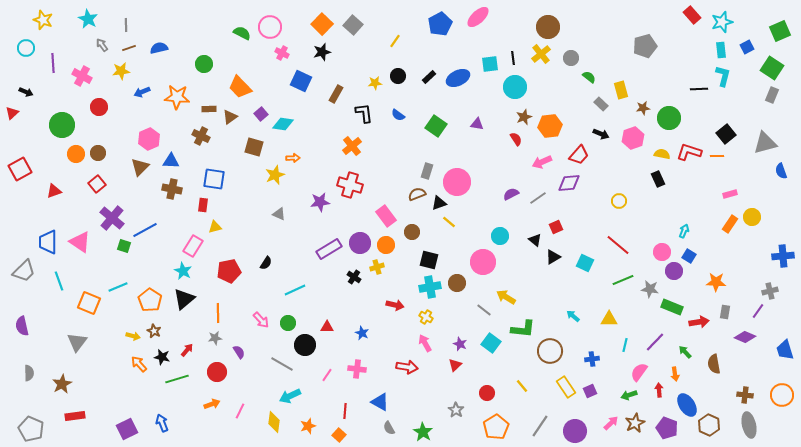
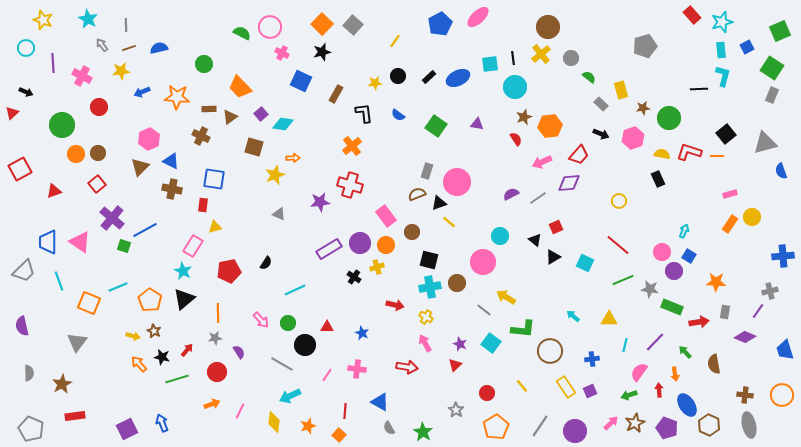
blue triangle at (171, 161): rotated 24 degrees clockwise
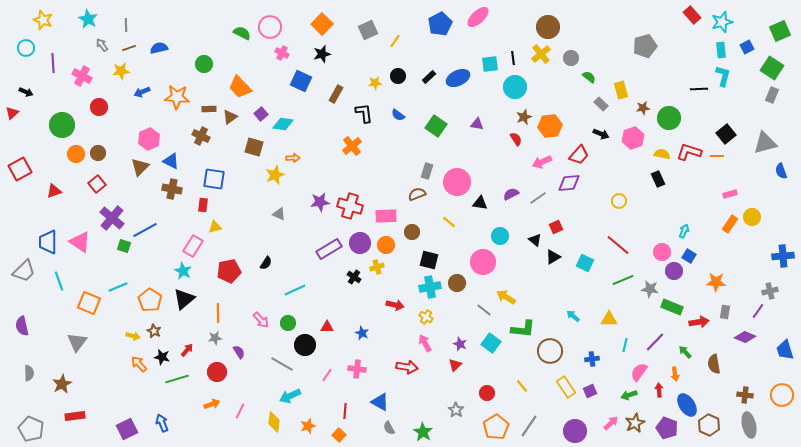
gray square at (353, 25): moved 15 px right, 5 px down; rotated 24 degrees clockwise
black star at (322, 52): moved 2 px down
red cross at (350, 185): moved 21 px down
black triangle at (439, 203): moved 41 px right; rotated 28 degrees clockwise
pink rectangle at (386, 216): rotated 55 degrees counterclockwise
gray line at (540, 426): moved 11 px left
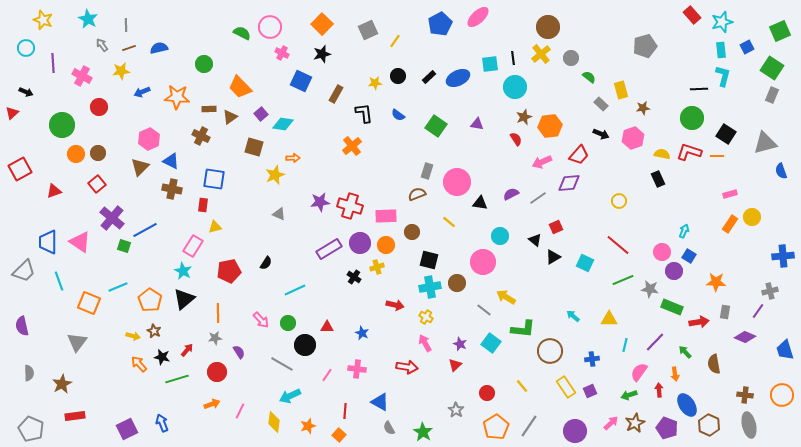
green circle at (669, 118): moved 23 px right
black square at (726, 134): rotated 18 degrees counterclockwise
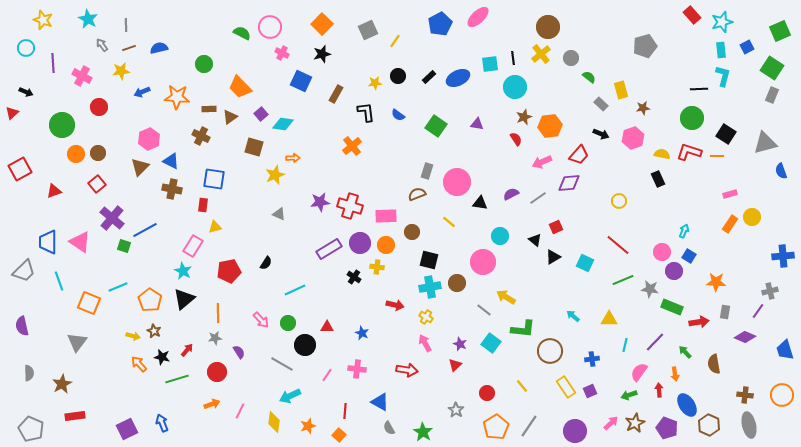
black L-shape at (364, 113): moved 2 px right, 1 px up
yellow cross at (377, 267): rotated 24 degrees clockwise
red arrow at (407, 367): moved 3 px down
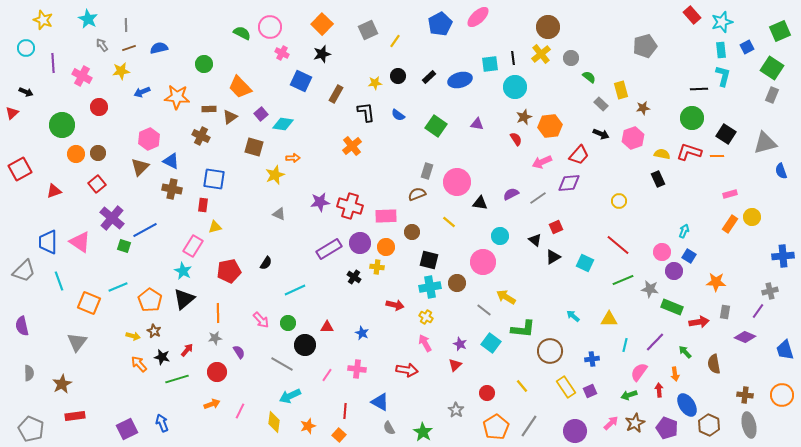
blue ellipse at (458, 78): moved 2 px right, 2 px down; rotated 10 degrees clockwise
orange circle at (386, 245): moved 2 px down
